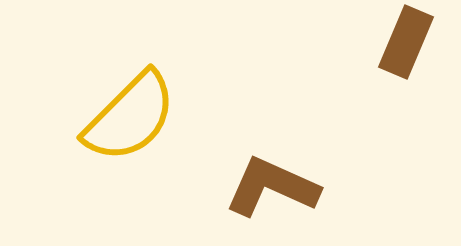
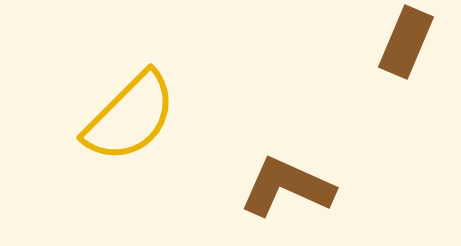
brown L-shape: moved 15 px right
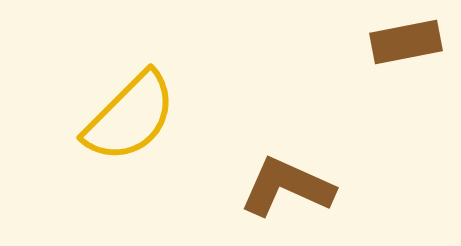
brown rectangle: rotated 56 degrees clockwise
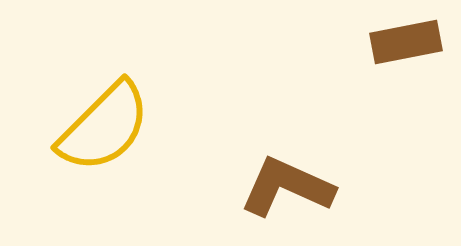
yellow semicircle: moved 26 px left, 10 px down
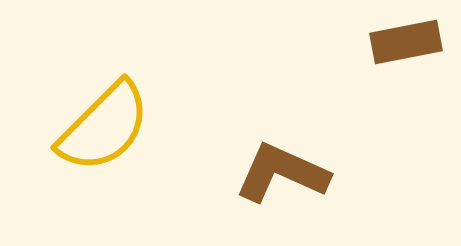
brown L-shape: moved 5 px left, 14 px up
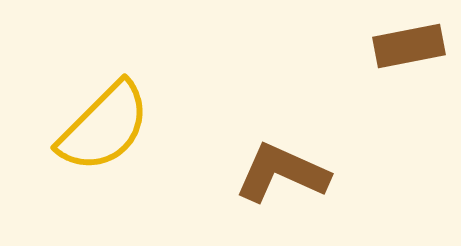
brown rectangle: moved 3 px right, 4 px down
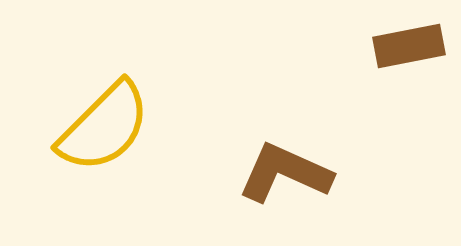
brown L-shape: moved 3 px right
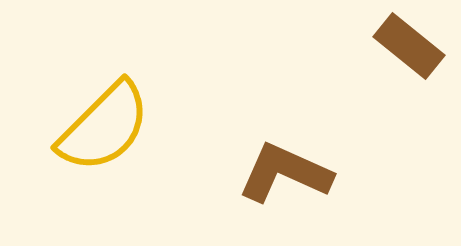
brown rectangle: rotated 50 degrees clockwise
